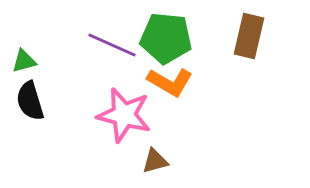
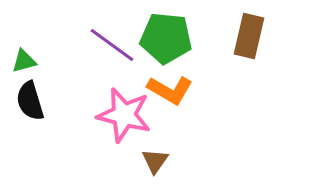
purple line: rotated 12 degrees clockwise
orange L-shape: moved 8 px down
brown triangle: rotated 40 degrees counterclockwise
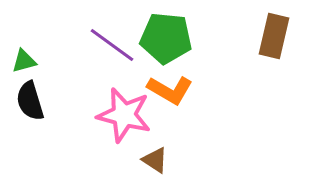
brown rectangle: moved 25 px right
brown triangle: moved 1 px up; rotated 32 degrees counterclockwise
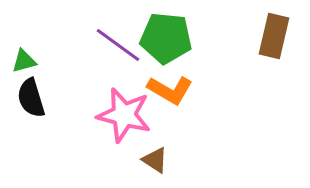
purple line: moved 6 px right
black semicircle: moved 1 px right, 3 px up
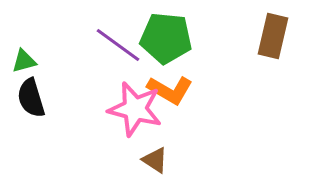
brown rectangle: moved 1 px left
pink star: moved 11 px right, 6 px up
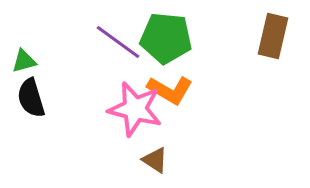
purple line: moved 3 px up
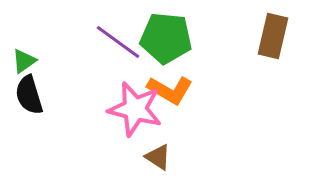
green triangle: rotated 20 degrees counterclockwise
black semicircle: moved 2 px left, 3 px up
brown triangle: moved 3 px right, 3 px up
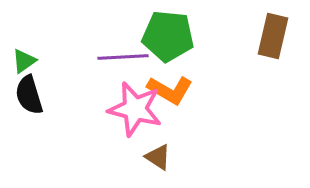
green pentagon: moved 2 px right, 2 px up
purple line: moved 5 px right, 15 px down; rotated 39 degrees counterclockwise
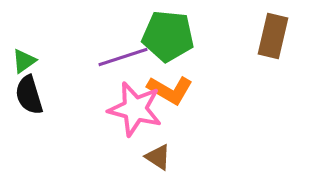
purple line: rotated 15 degrees counterclockwise
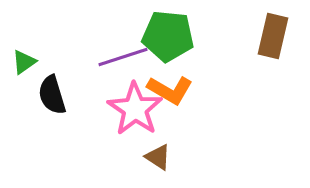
green triangle: moved 1 px down
black semicircle: moved 23 px right
pink star: rotated 20 degrees clockwise
